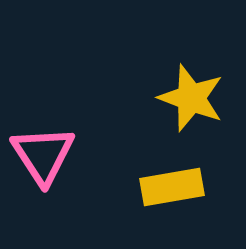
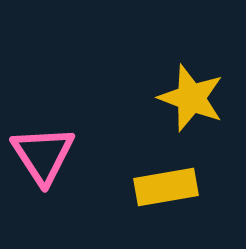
yellow rectangle: moved 6 px left
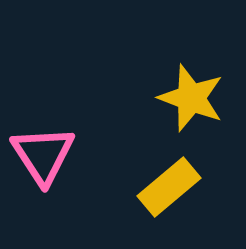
yellow rectangle: moved 3 px right; rotated 30 degrees counterclockwise
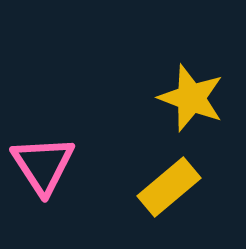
pink triangle: moved 10 px down
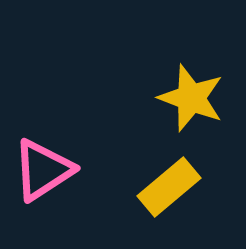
pink triangle: moved 5 px down; rotated 30 degrees clockwise
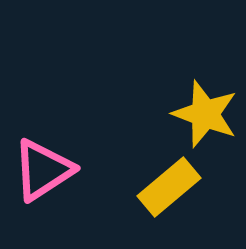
yellow star: moved 14 px right, 16 px down
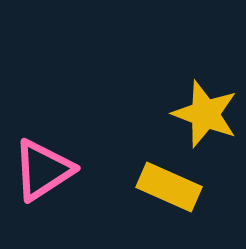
yellow rectangle: rotated 64 degrees clockwise
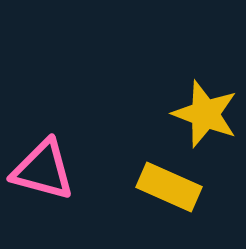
pink triangle: rotated 48 degrees clockwise
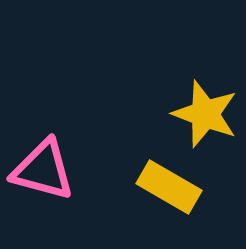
yellow rectangle: rotated 6 degrees clockwise
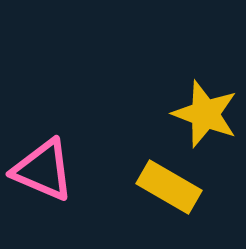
pink triangle: rotated 8 degrees clockwise
